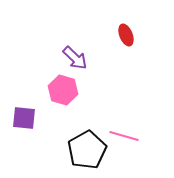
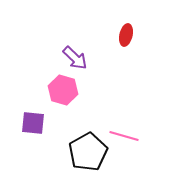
red ellipse: rotated 35 degrees clockwise
purple square: moved 9 px right, 5 px down
black pentagon: moved 1 px right, 2 px down
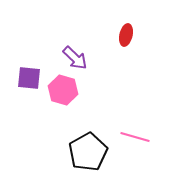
purple square: moved 4 px left, 45 px up
pink line: moved 11 px right, 1 px down
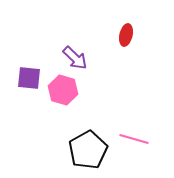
pink line: moved 1 px left, 2 px down
black pentagon: moved 2 px up
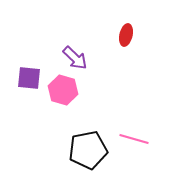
black pentagon: rotated 18 degrees clockwise
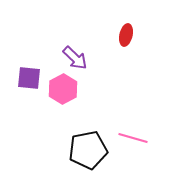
pink hexagon: moved 1 px up; rotated 16 degrees clockwise
pink line: moved 1 px left, 1 px up
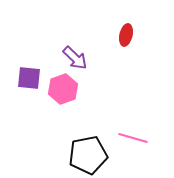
pink hexagon: rotated 8 degrees clockwise
black pentagon: moved 5 px down
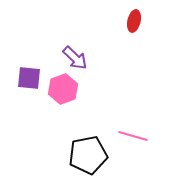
red ellipse: moved 8 px right, 14 px up
pink line: moved 2 px up
